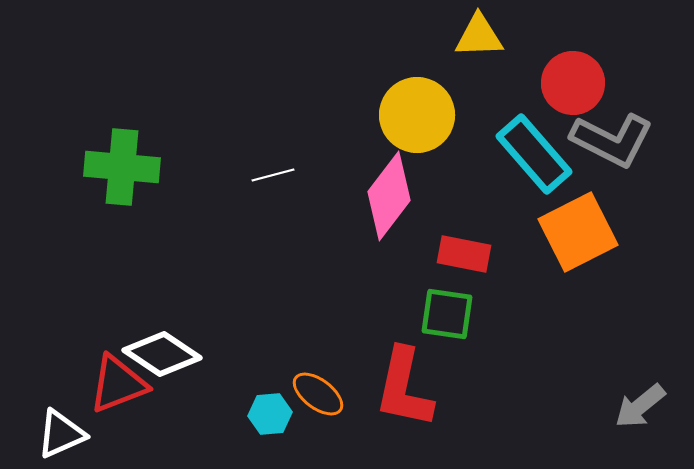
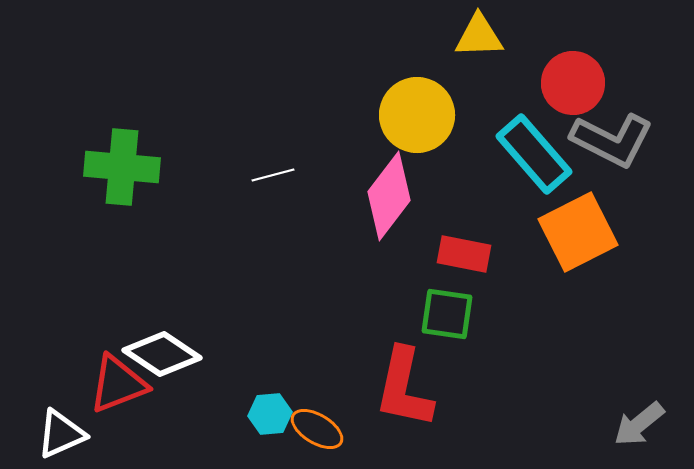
orange ellipse: moved 1 px left, 35 px down; rotated 6 degrees counterclockwise
gray arrow: moved 1 px left, 18 px down
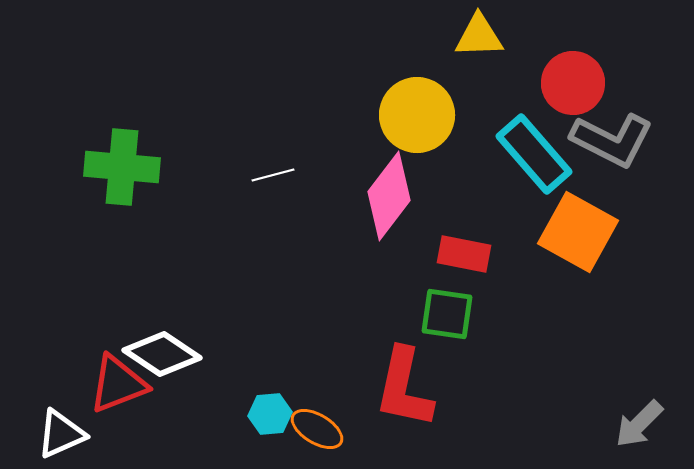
orange square: rotated 34 degrees counterclockwise
gray arrow: rotated 6 degrees counterclockwise
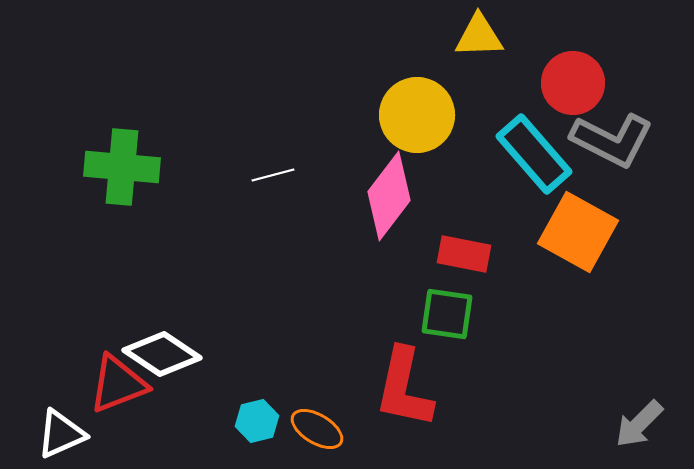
cyan hexagon: moved 13 px left, 7 px down; rotated 9 degrees counterclockwise
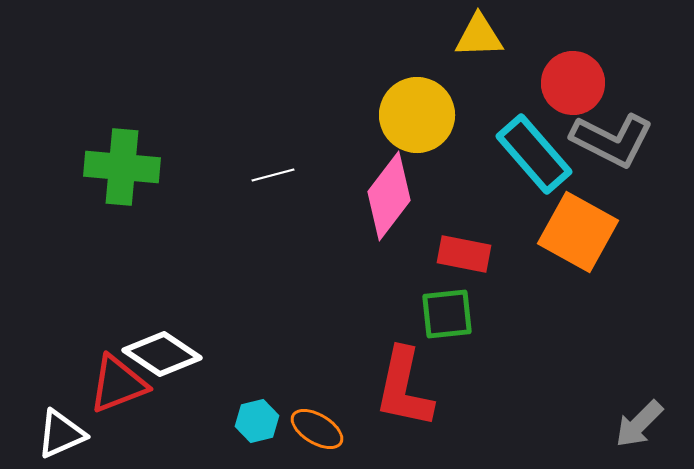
green square: rotated 14 degrees counterclockwise
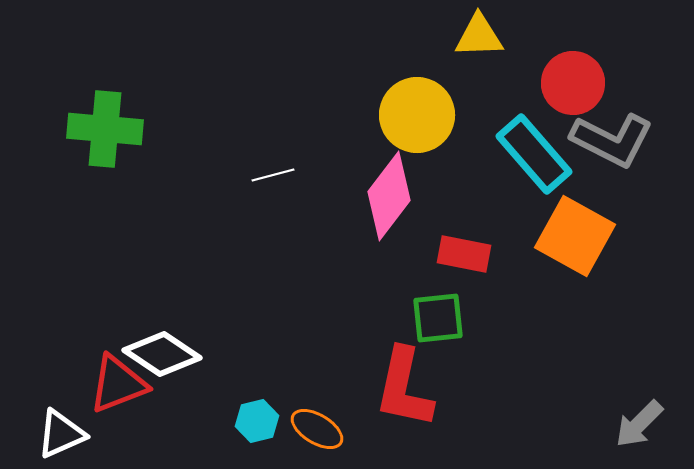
green cross: moved 17 px left, 38 px up
orange square: moved 3 px left, 4 px down
green square: moved 9 px left, 4 px down
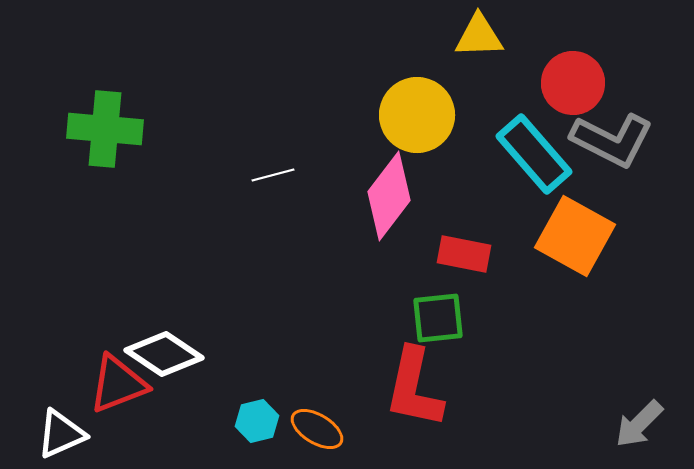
white diamond: moved 2 px right
red L-shape: moved 10 px right
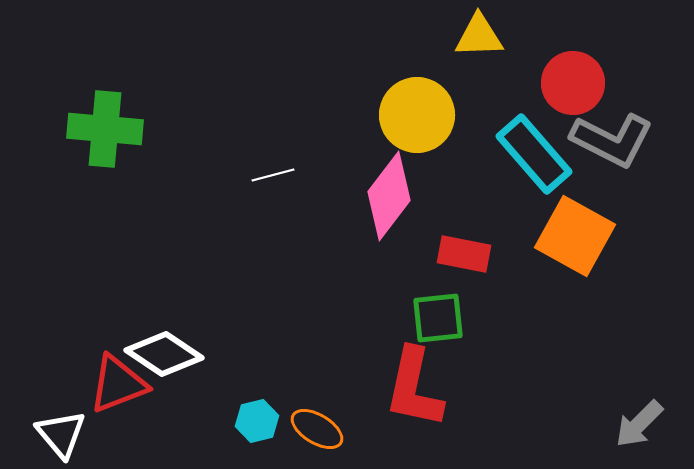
white triangle: rotated 46 degrees counterclockwise
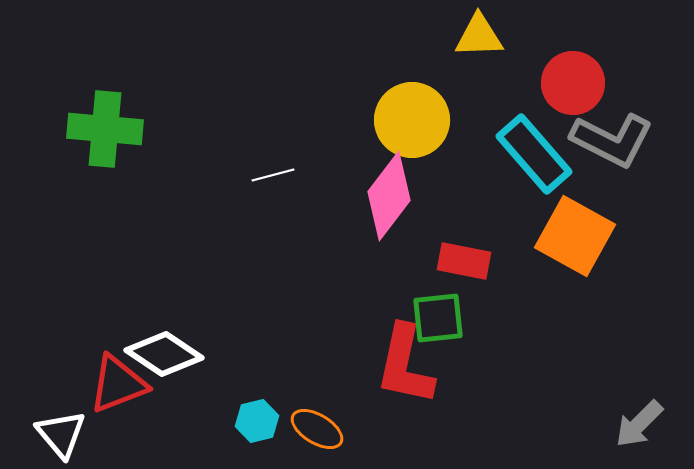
yellow circle: moved 5 px left, 5 px down
red rectangle: moved 7 px down
red L-shape: moved 9 px left, 23 px up
